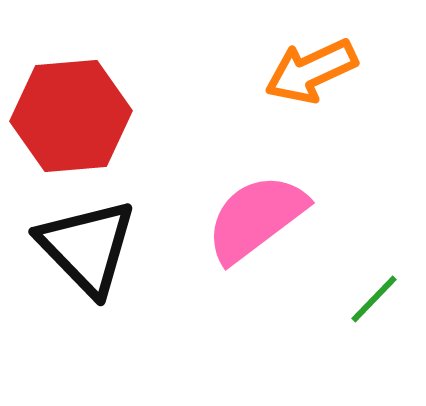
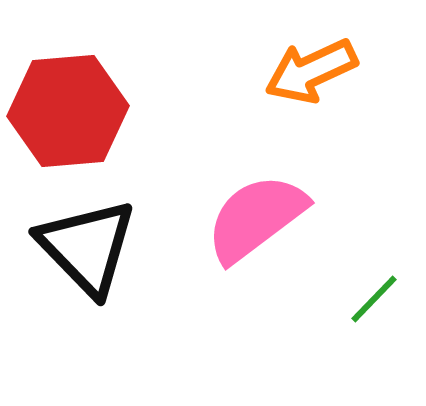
red hexagon: moved 3 px left, 5 px up
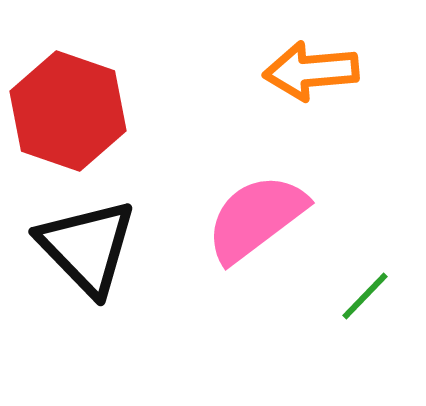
orange arrow: rotated 20 degrees clockwise
red hexagon: rotated 24 degrees clockwise
green line: moved 9 px left, 3 px up
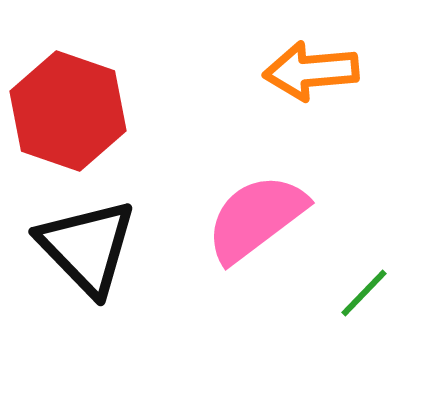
green line: moved 1 px left, 3 px up
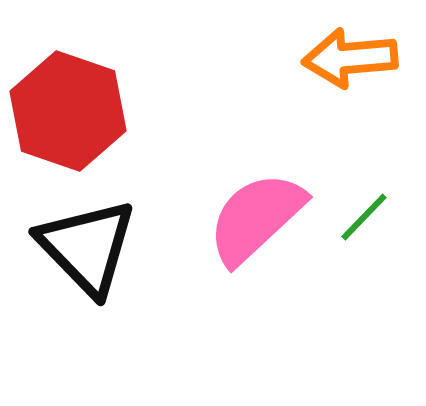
orange arrow: moved 39 px right, 13 px up
pink semicircle: rotated 6 degrees counterclockwise
green line: moved 76 px up
